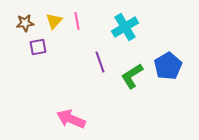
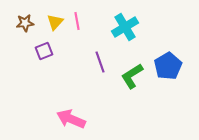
yellow triangle: moved 1 px right, 1 px down
purple square: moved 6 px right, 4 px down; rotated 12 degrees counterclockwise
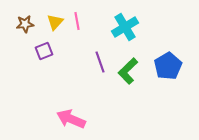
brown star: moved 1 px down
green L-shape: moved 4 px left, 5 px up; rotated 12 degrees counterclockwise
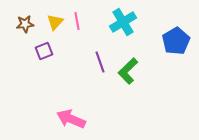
cyan cross: moved 2 px left, 5 px up
blue pentagon: moved 8 px right, 25 px up
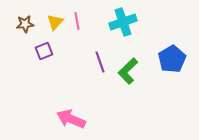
cyan cross: rotated 12 degrees clockwise
blue pentagon: moved 4 px left, 18 px down
